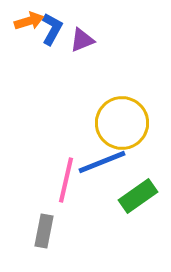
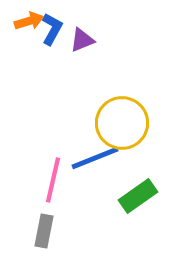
blue line: moved 7 px left, 4 px up
pink line: moved 13 px left
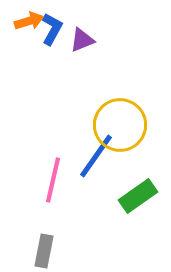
yellow circle: moved 2 px left, 2 px down
blue line: moved 1 px right, 2 px up; rotated 33 degrees counterclockwise
gray rectangle: moved 20 px down
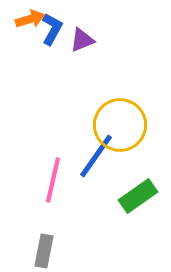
orange arrow: moved 1 px right, 2 px up
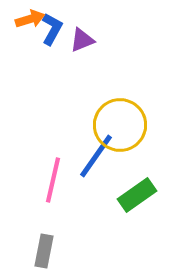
green rectangle: moved 1 px left, 1 px up
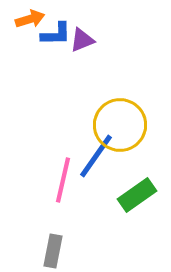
blue L-shape: moved 4 px right, 5 px down; rotated 60 degrees clockwise
pink line: moved 10 px right
gray rectangle: moved 9 px right
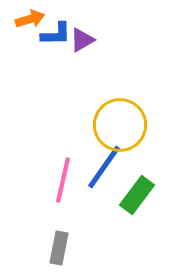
purple triangle: rotated 8 degrees counterclockwise
blue line: moved 8 px right, 11 px down
green rectangle: rotated 18 degrees counterclockwise
gray rectangle: moved 6 px right, 3 px up
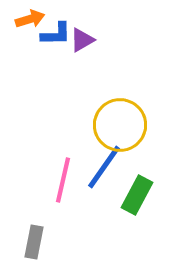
green rectangle: rotated 9 degrees counterclockwise
gray rectangle: moved 25 px left, 6 px up
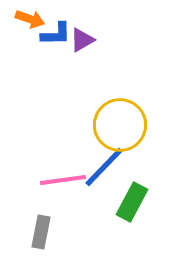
orange arrow: rotated 36 degrees clockwise
blue line: rotated 9 degrees clockwise
pink line: rotated 69 degrees clockwise
green rectangle: moved 5 px left, 7 px down
gray rectangle: moved 7 px right, 10 px up
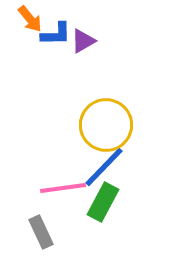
orange arrow: rotated 32 degrees clockwise
purple triangle: moved 1 px right, 1 px down
yellow circle: moved 14 px left
pink line: moved 8 px down
green rectangle: moved 29 px left
gray rectangle: rotated 36 degrees counterclockwise
